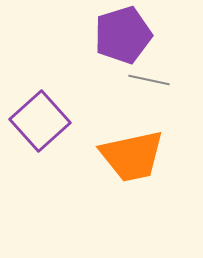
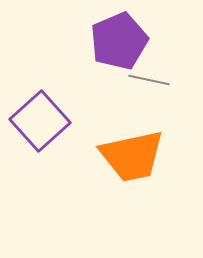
purple pentagon: moved 4 px left, 6 px down; rotated 6 degrees counterclockwise
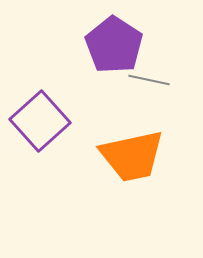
purple pentagon: moved 5 px left, 4 px down; rotated 16 degrees counterclockwise
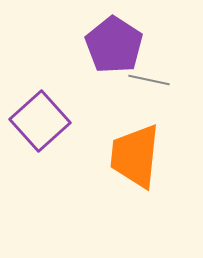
orange trapezoid: moved 3 px right; rotated 108 degrees clockwise
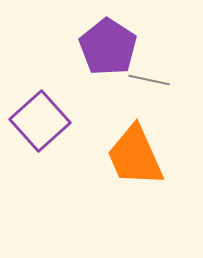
purple pentagon: moved 6 px left, 2 px down
orange trapezoid: rotated 30 degrees counterclockwise
